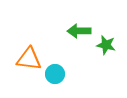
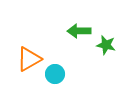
orange triangle: rotated 36 degrees counterclockwise
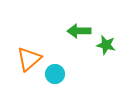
orange triangle: rotated 12 degrees counterclockwise
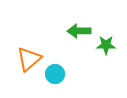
green star: rotated 12 degrees counterclockwise
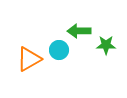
orange triangle: rotated 12 degrees clockwise
cyan circle: moved 4 px right, 24 px up
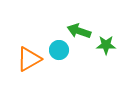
green arrow: rotated 20 degrees clockwise
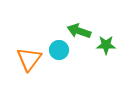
orange triangle: rotated 24 degrees counterclockwise
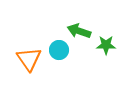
orange triangle: rotated 12 degrees counterclockwise
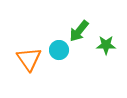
green arrow: rotated 70 degrees counterclockwise
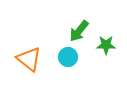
cyan circle: moved 9 px right, 7 px down
orange triangle: rotated 16 degrees counterclockwise
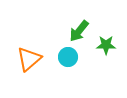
orange triangle: rotated 40 degrees clockwise
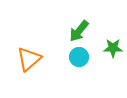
green star: moved 7 px right, 3 px down
cyan circle: moved 11 px right
